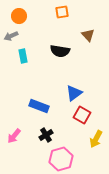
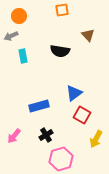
orange square: moved 2 px up
blue rectangle: rotated 36 degrees counterclockwise
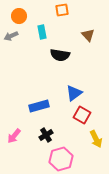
black semicircle: moved 4 px down
cyan rectangle: moved 19 px right, 24 px up
yellow arrow: rotated 54 degrees counterclockwise
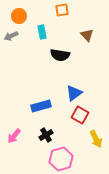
brown triangle: moved 1 px left
blue rectangle: moved 2 px right
red square: moved 2 px left
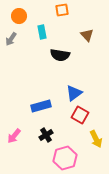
gray arrow: moved 3 px down; rotated 32 degrees counterclockwise
pink hexagon: moved 4 px right, 1 px up
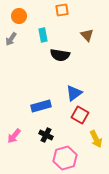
cyan rectangle: moved 1 px right, 3 px down
black cross: rotated 32 degrees counterclockwise
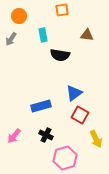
brown triangle: rotated 40 degrees counterclockwise
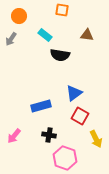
orange square: rotated 16 degrees clockwise
cyan rectangle: moved 2 px right; rotated 40 degrees counterclockwise
red square: moved 1 px down
black cross: moved 3 px right; rotated 16 degrees counterclockwise
pink hexagon: rotated 25 degrees counterclockwise
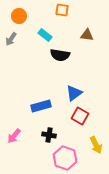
yellow arrow: moved 6 px down
